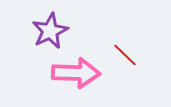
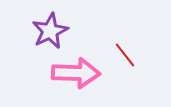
red line: rotated 8 degrees clockwise
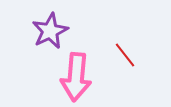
pink arrow: moved 4 px down; rotated 93 degrees clockwise
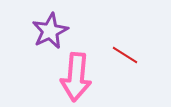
red line: rotated 20 degrees counterclockwise
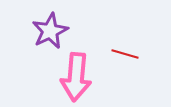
red line: moved 1 px up; rotated 16 degrees counterclockwise
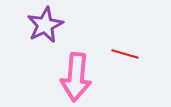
purple star: moved 5 px left, 6 px up
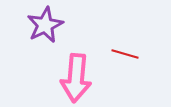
pink arrow: moved 1 px down
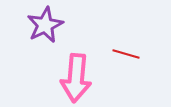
red line: moved 1 px right
